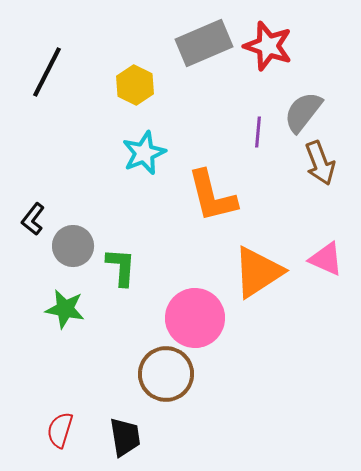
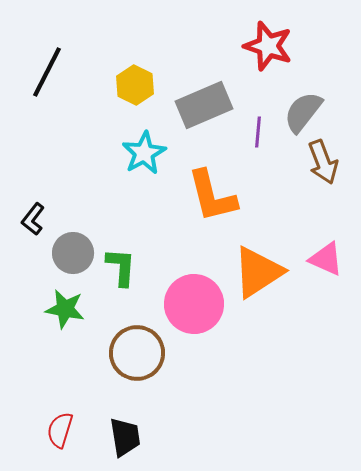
gray rectangle: moved 62 px down
cyan star: rotated 6 degrees counterclockwise
brown arrow: moved 3 px right, 1 px up
gray circle: moved 7 px down
pink circle: moved 1 px left, 14 px up
brown circle: moved 29 px left, 21 px up
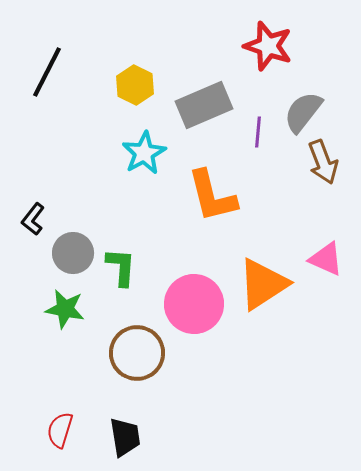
orange triangle: moved 5 px right, 12 px down
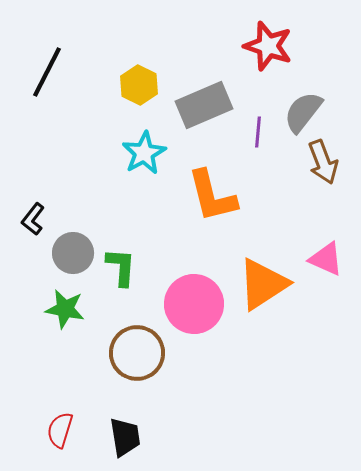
yellow hexagon: moved 4 px right
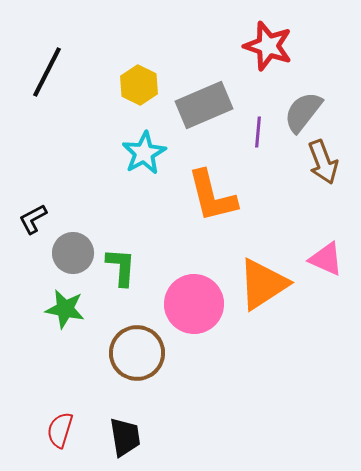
black L-shape: rotated 24 degrees clockwise
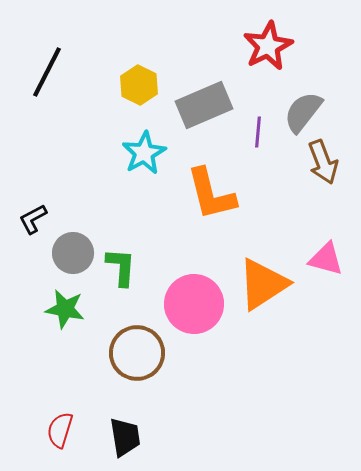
red star: rotated 27 degrees clockwise
orange L-shape: moved 1 px left, 2 px up
pink triangle: rotated 9 degrees counterclockwise
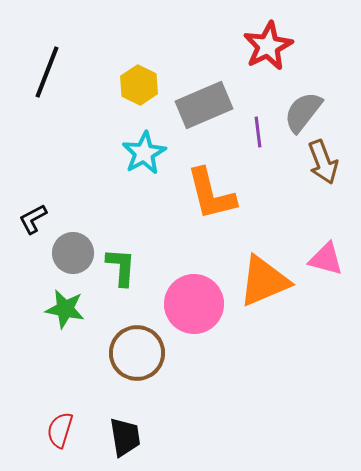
black line: rotated 6 degrees counterclockwise
purple line: rotated 12 degrees counterclockwise
orange triangle: moved 1 px right, 3 px up; rotated 10 degrees clockwise
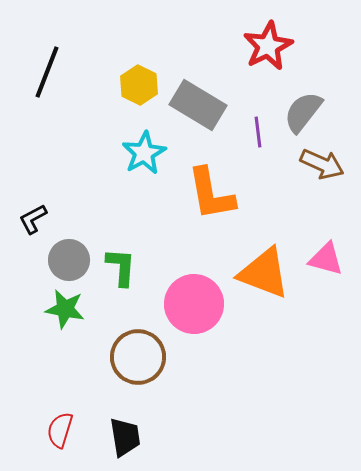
gray rectangle: moved 6 px left; rotated 54 degrees clockwise
brown arrow: moved 1 px left, 2 px down; rotated 45 degrees counterclockwise
orange L-shape: rotated 4 degrees clockwise
gray circle: moved 4 px left, 7 px down
orange triangle: moved 8 px up; rotated 44 degrees clockwise
brown circle: moved 1 px right, 4 px down
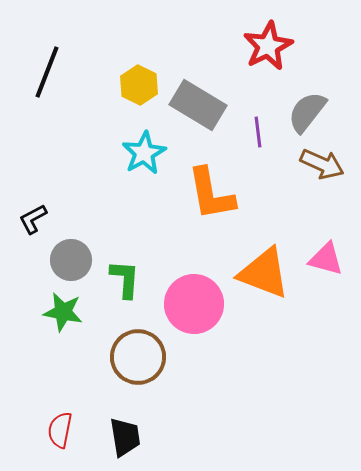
gray semicircle: moved 4 px right
gray circle: moved 2 px right
green L-shape: moved 4 px right, 12 px down
green star: moved 2 px left, 3 px down
red semicircle: rotated 6 degrees counterclockwise
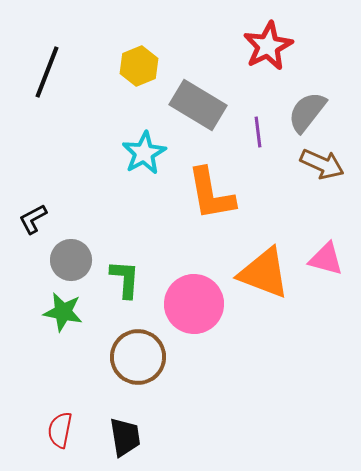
yellow hexagon: moved 19 px up; rotated 12 degrees clockwise
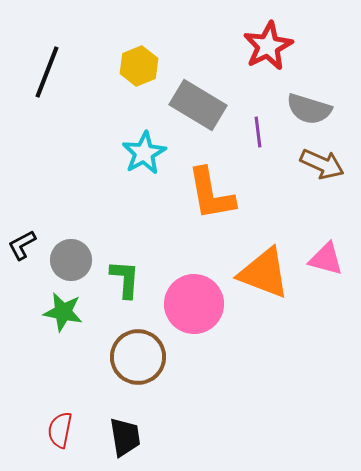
gray semicircle: moved 2 px right, 3 px up; rotated 111 degrees counterclockwise
black L-shape: moved 11 px left, 26 px down
